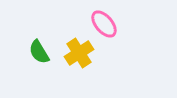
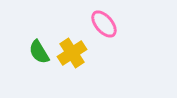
yellow cross: moved 7 px left
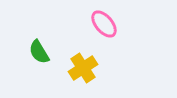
yellow cross: moved 11 px right, 15 px down
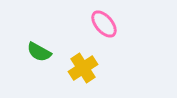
green semicircle: rotated 30 degrees counterclockwise
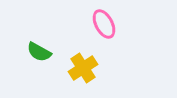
pink ellipse: rotated 12 degrees clockwise
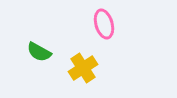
pink ellipse: rotated 12 degrees clockwise
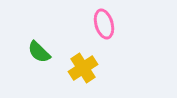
green semicircle: rotated 15 degrees clockwise
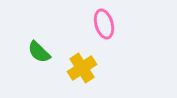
yellow cross: moved 1 px left
